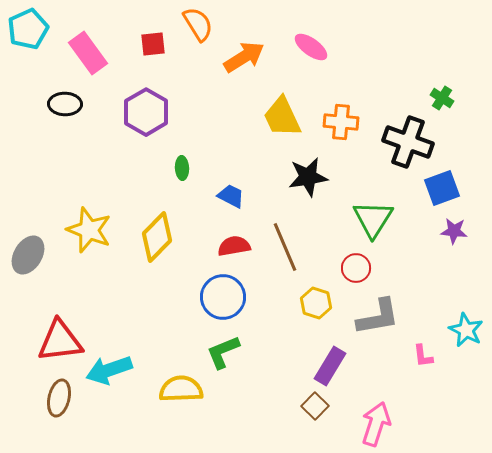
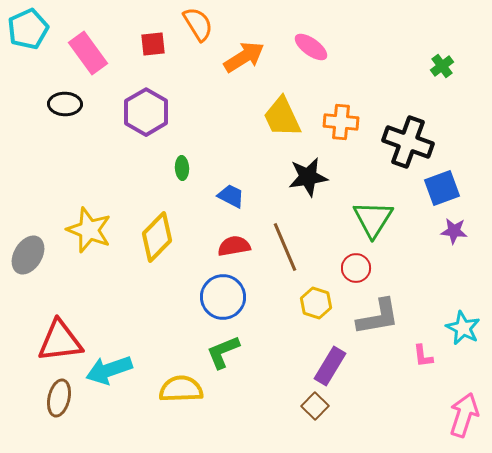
green cross: moved 32 px up; rotated 20 degrees clockwise
cyan star: moved 3 px left, 2 px up
pink arrow: moved 88 px right, 9 px up
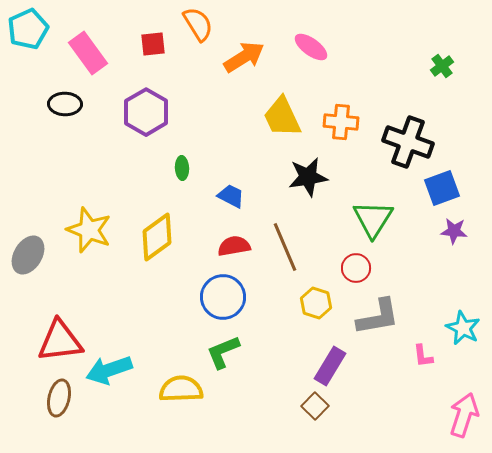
yellow diamond: rotated 9 degrees clockwise
